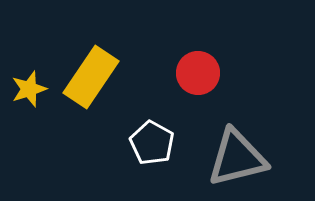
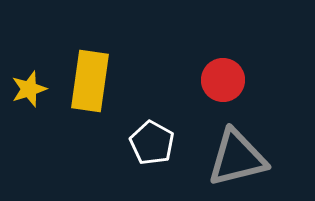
red circle: moved 25 px right, 7 px down
yellow rectangle: moved 1 px left, 4 px down; rotated 26 degrees counterclockwise
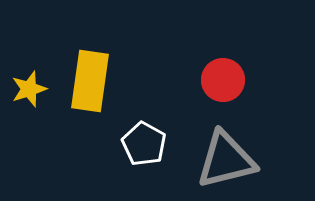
white pentagon: moved 8 px left, 1 px down
gray triangle: moved 11 px left, 2 px down
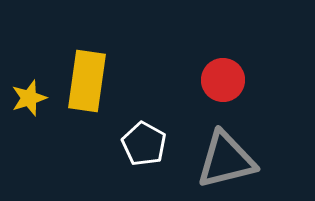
yellow rectangle: moved 3 px left
yellow star: moved 9 px down
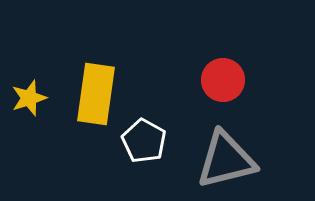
yellow rectangle: moved 9 px right, 13 px down
white pentagon: moved 3 px up
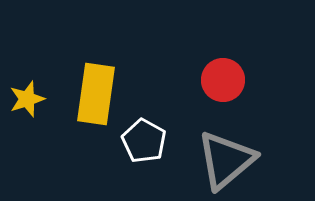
yellow star: moved 2 px left, 1 px down
gray triangle: rotated 26 degrees counterclockwise
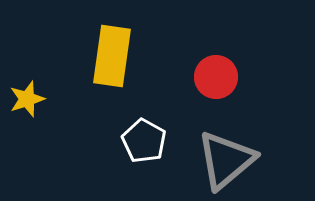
red circle: moved 7 px left, 3 px up
yellow rectangle: moved 16 px right, 38 px up
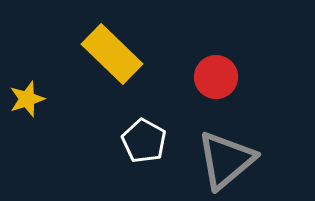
yellow rectangle: moved 2 px up; rotated 54 degrees counterclockwise
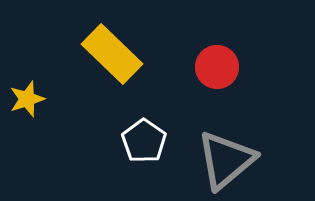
red circle: moved 1 px right, 10 px up
white pentagon: rotated 6 degrees clockwise
